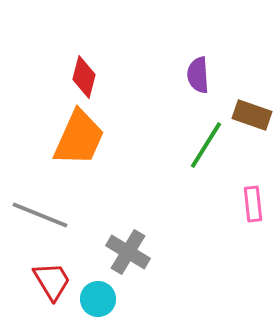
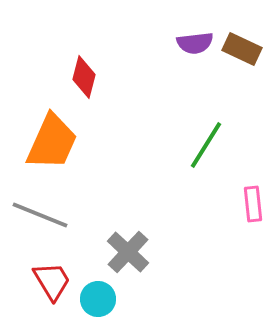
purple semicircle: moved 3 px left, 32 px up; rotated 93 degrees counterclockwise
brown rectangle: moved 10 px left, 66 px up; rotated 6 degrees clockwise
orange trapezoid: moved 27 px left, 4 px down
gray cross: rotated 12 degrees clockwise
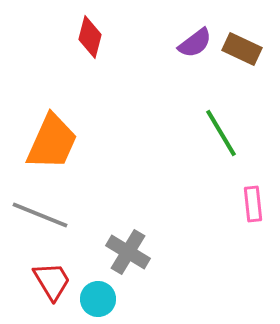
purple semicircle: rotated 30 degrees counterclockwise
red diamond: moved 6 px right, 40 px up
green line: moved 15 px right, 12 px up; rotated 63 degrees counterclockwise
gray cross: rotated 12 degrees counterclockwise
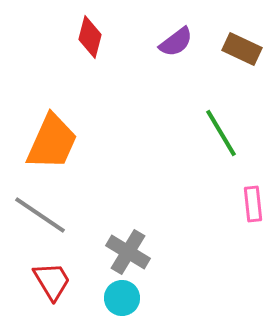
purple semicircle: moved 19 px left, 1 px up
gray line: rotated 12 degrees clockwise
cyan circle: moved 24 px right, 1 px up
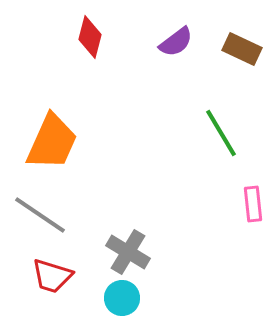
red trapezoid: moved 5 px up; rotated 138 degrees clockwise
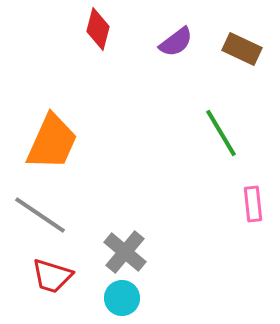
red diamond: moved 8 px right, 8 px up
gray cross: moved 3 px left; rotated 9 degrees clockwise
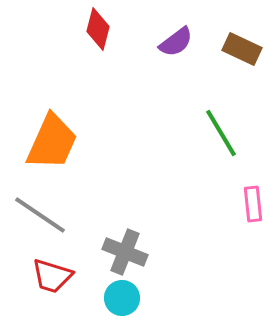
gray cross: rotated 18 degrees counterclockwise
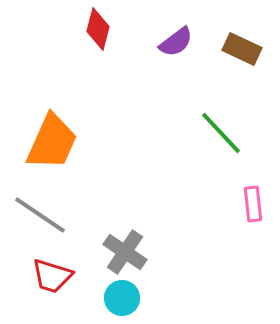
green line: rotated 12 degrees counterclockwise
gray cross: rotated 12 degrees clockwise
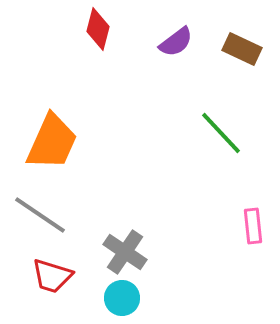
pink rectangle: moved 22 px down
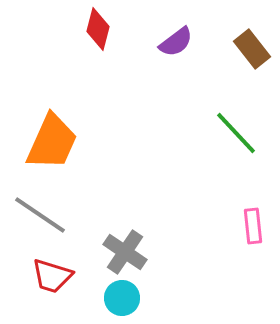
brown rectangle: moved 10 px right; rotated 27 degrees clockwise
green line: moved 15 px right
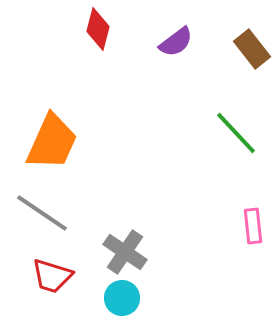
gray line: moved 2 px right, 2 px up
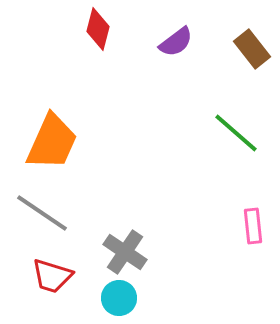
green line: rotated 6 degrees counterclockwise
cyan circle: moved 3 px left
